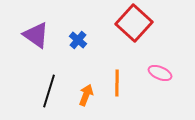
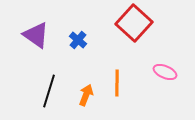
pink ellipse: moved 5 px right, 1 px up
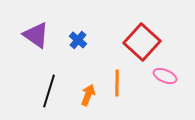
red square: moved 8 px right, 19 px down
pink ellipse: moved 4 px down
orange arrow: moved 2 px right
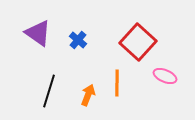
purple triangle: moved 2 px right, 2 px up
red square: moved 4 px left
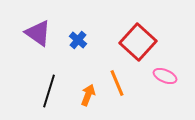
orange line: rotated 24 degrees counterclockwise
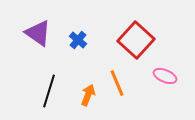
red square: moved 2 px left, 2 px up
